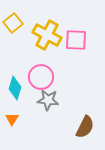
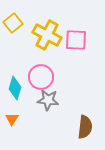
brown semicircle: rotated 20 degrees counterclockwise
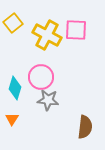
pink square: moved 10 px up
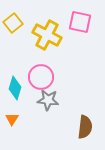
pink square: moved 4 px right, 8 px up; rotated 10 degrees clockwise
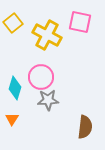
gray star: rotated 10 degrees counterclockwise
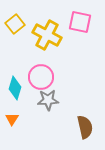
yellow square: moved 2 px right, 1 px down
brown semicircle: rotated 20 degrees counterclockwise
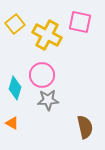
pink circle: moved 1 px right, 2 px up
orange triangle: moved 4 px down; rotated 32 degrees counterclockwise
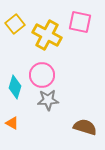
cyan diamond: moved 1 px up
brown semicircle: rotated 60 degrees counterclockwise
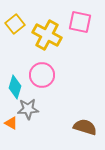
gray star: moved 20 px left, 9 px down
orange triangle: moved 1 px left
